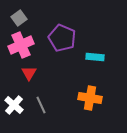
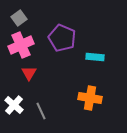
gray line: moved 6 px down
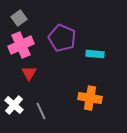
cyan rectangle: moved 3 px up
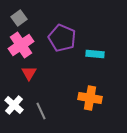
pink cross: rotated 10 degrees counterclockwise
